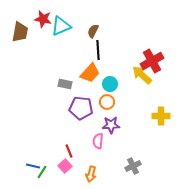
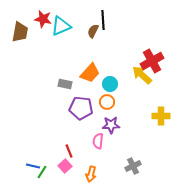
black line: moved 5 px right, 30 px up
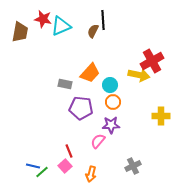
yellow arrow: moved 3 px left; rotated 150 degrees clockwise
cyan circle: moved 1 px down
orange circle: moved 6 px right
pink semicircle: rotated 35 degrees clockwise
green line: rotated 16 degrees clockwise
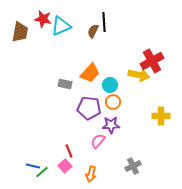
black line: moved 1 px right, 2 px down
purple pentagon: moved 8 px right
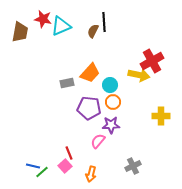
gray rectangle: moved 2 px right, 1 px up; rotated 24 degrees counterclockwise
red line: moved 2 px down
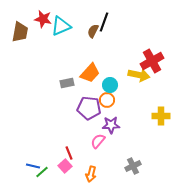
black line: rotated 24 degrees clockwise
orange circle: moved 6 px left, 2 px up
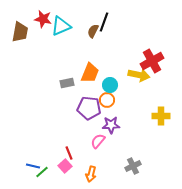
orange trapezoid: rotated 20 degrees counterclockwise
